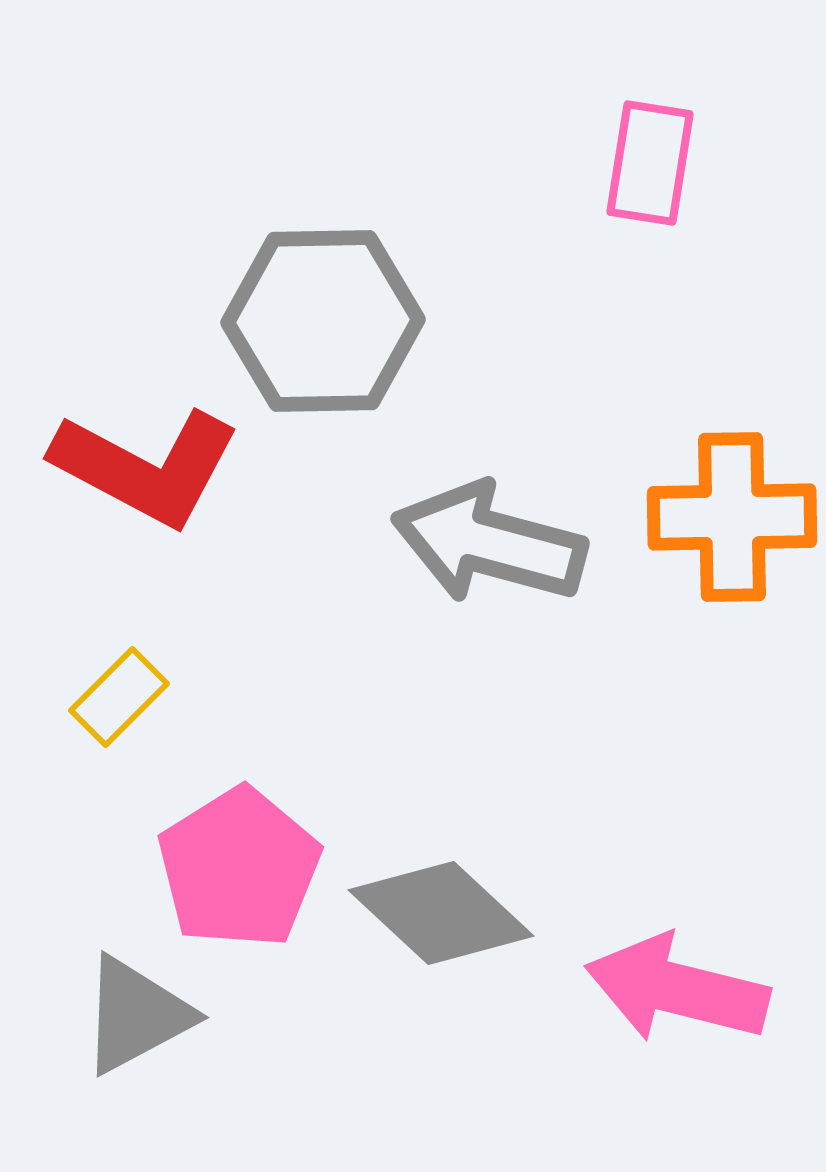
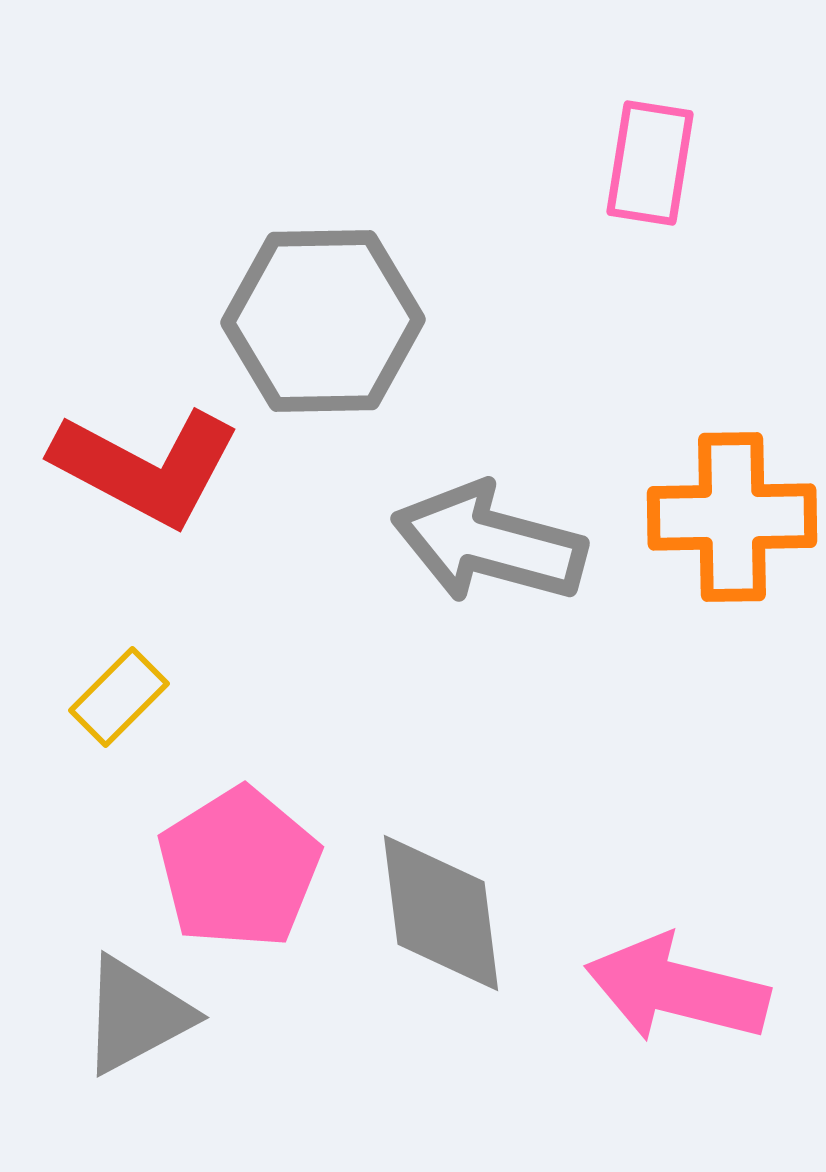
gray diamond: rotated 40 degrees clockwise
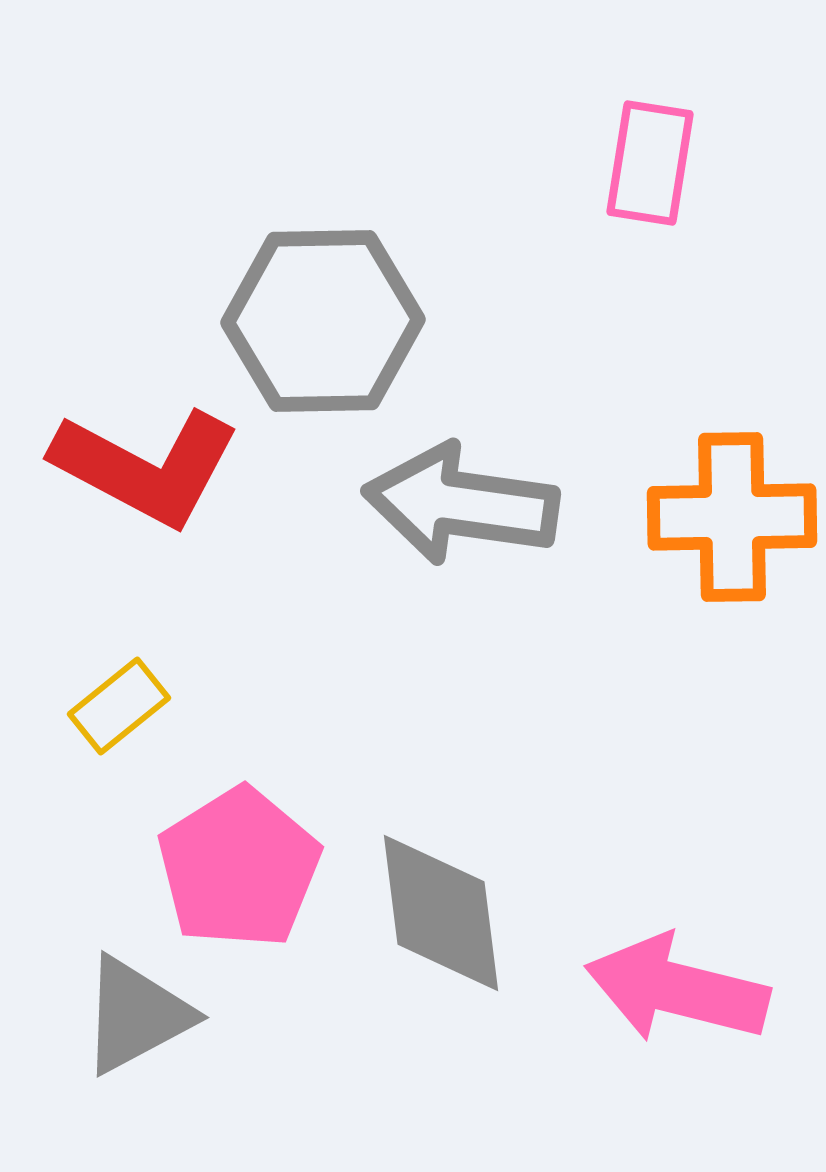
gray arrow: moved 28 px left, 39 px up; rotated 7 degrees counterclockwise
yellow rectangle: moved 9 px down; rotated 6 degrees clockwise
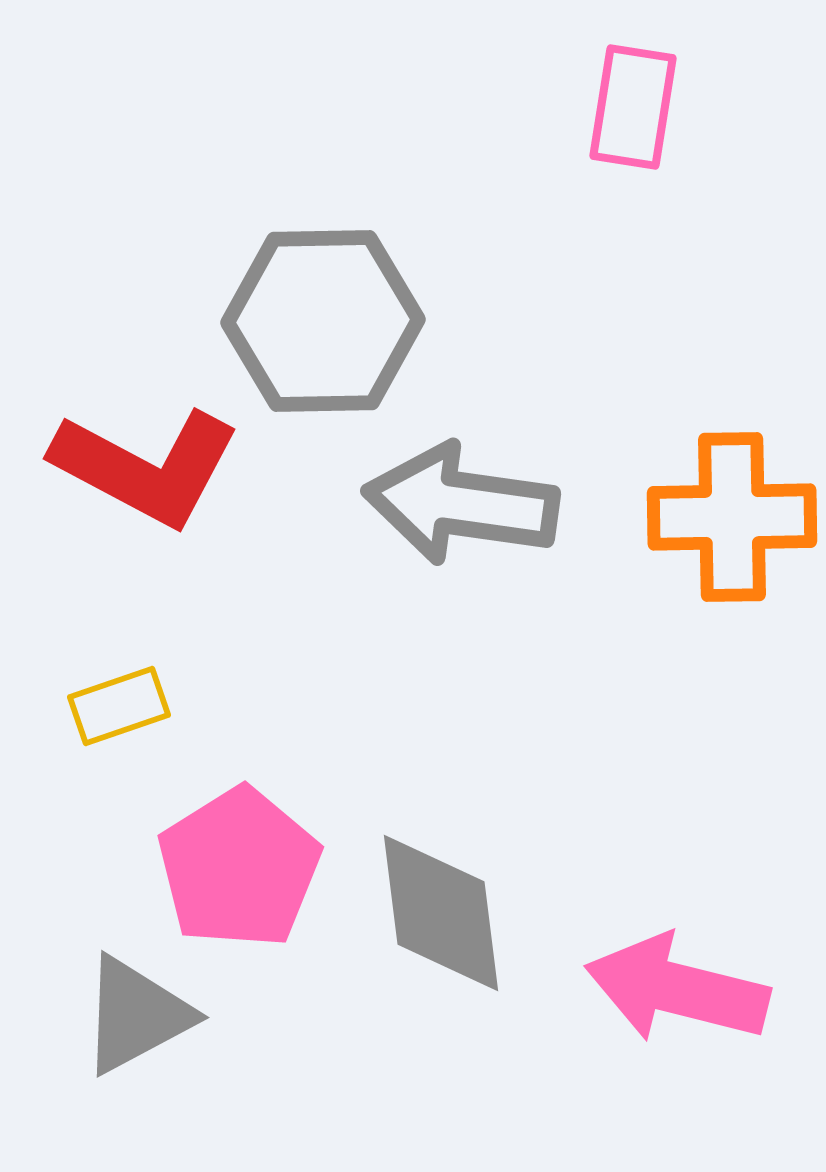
pink rectangle: moved 17 px left, 56 px up
yellow rectangle: rotated 20 degrees clockwise
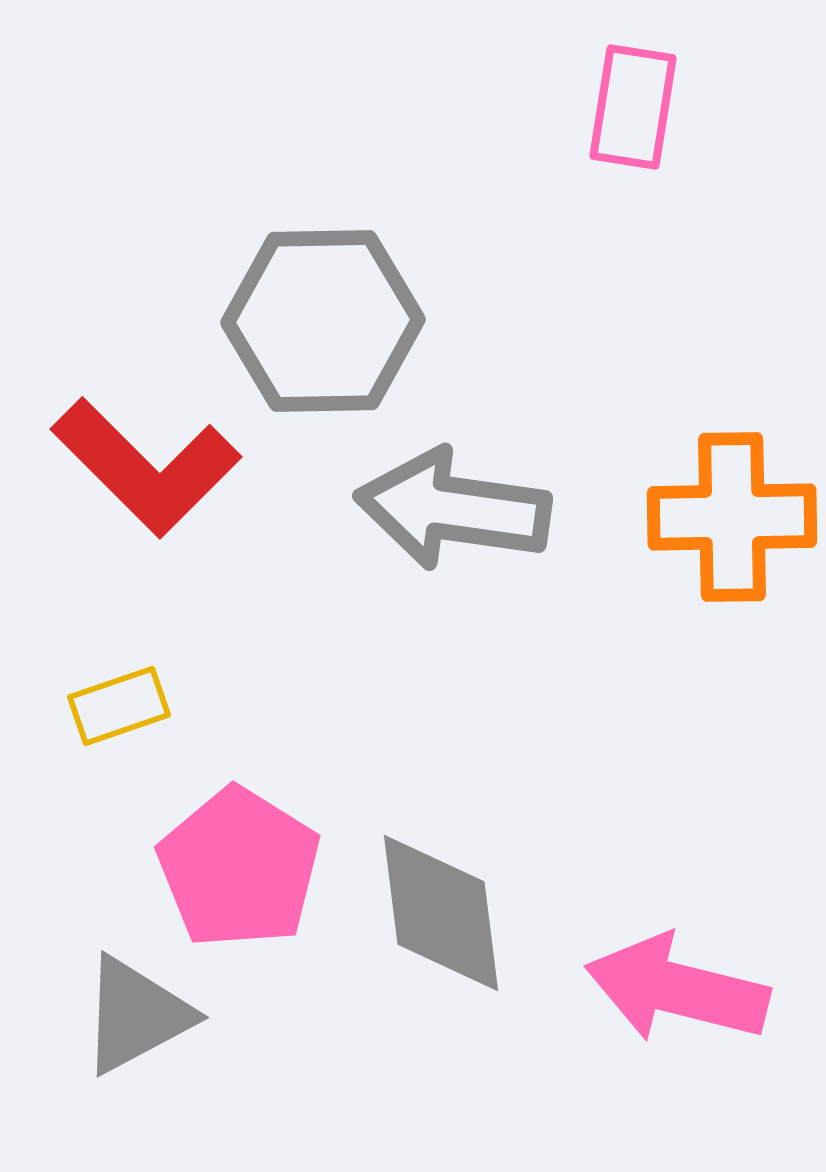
red L-shape: rotated 17 degrees clockwise
gray arrow: moved 8 px left, 5 px down
pink pentagon: rotated 8 degrees counterclockwise
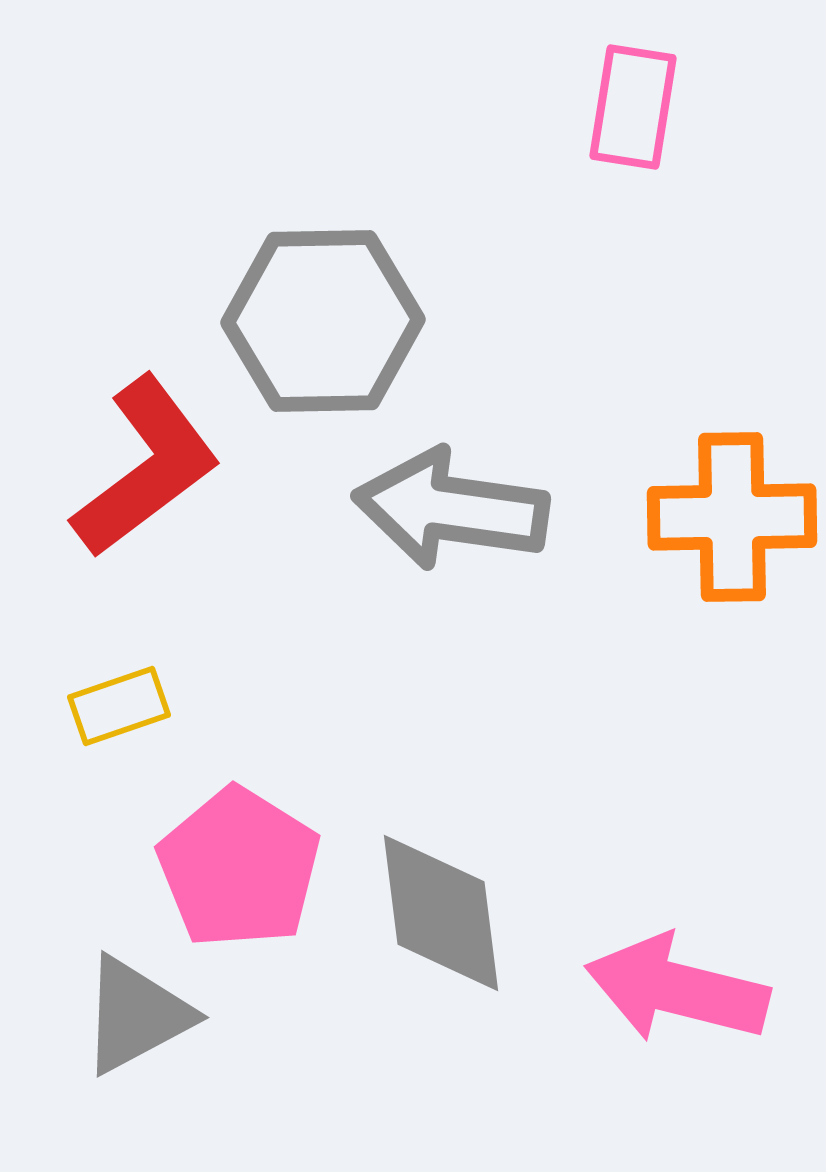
red L-shape: rotated 82 degrees counterclockwise
gray arrow: moved 2 px left
